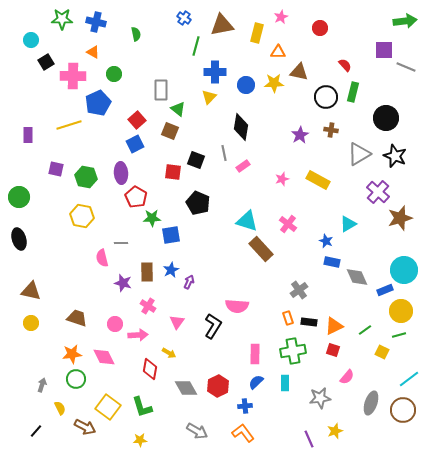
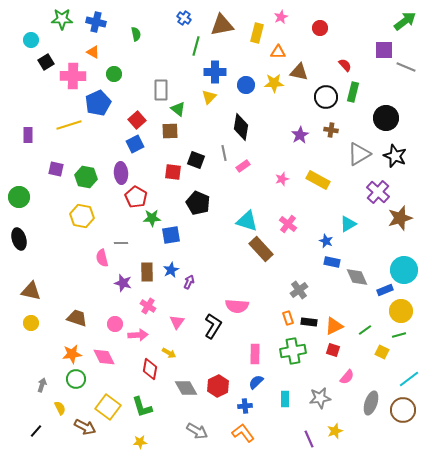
green arrow at (405, 21): rotated 30 degrees counterclockwise
brown square at (170, 131): rotated 24 degrees counterclockwise
cyan rectangle at (285, 383): moved 16 px down
yellow star at (140, 440): moved 2 px down
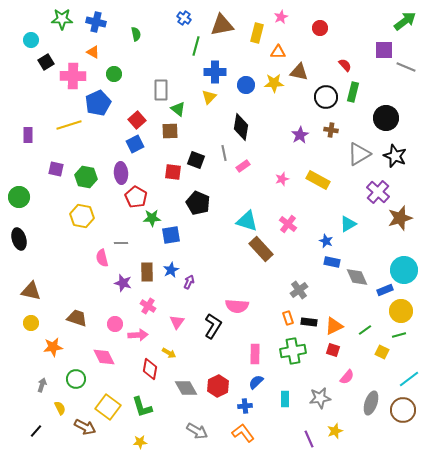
orange star at (72, 354): moved 19 px left, 7 px up
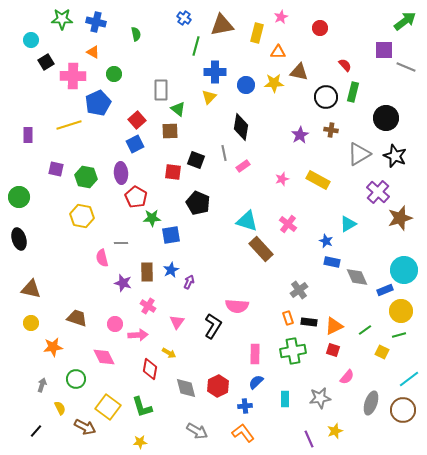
brown triangle at (31, 291): moved 2 px up
gray diamond at (186, 388): rotated 15 degrees clockwise
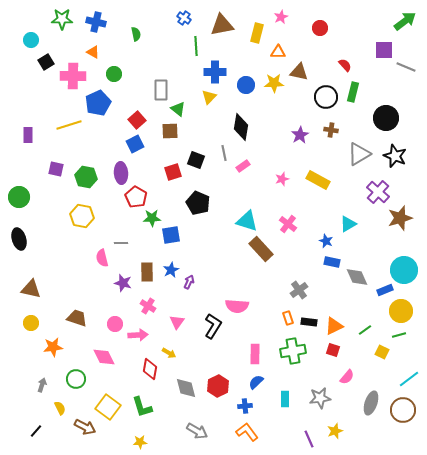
green line at (196, 46): rotated 18 degrees counterclockwise
red square at (173, 172): rotated 24 degrees counterclockwise
orange L-shape at (243, 433): moved 4 px right, 1 px up
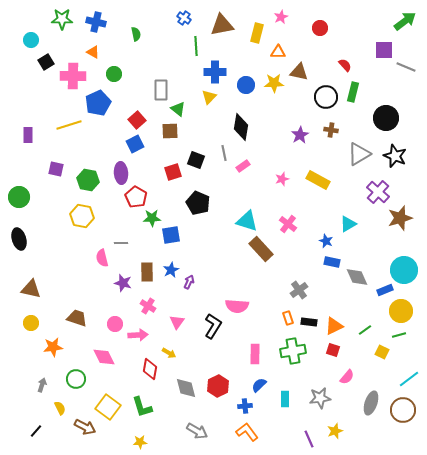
green hexagon at (86, 177): moved 2 px right, 3 px down
blue semicircle at (256, 382): moved 3 px right, 3 px down
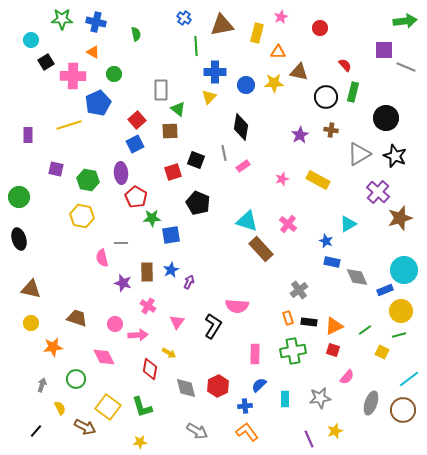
green arrow at (405, 21): rotated 30 degrees clockwise
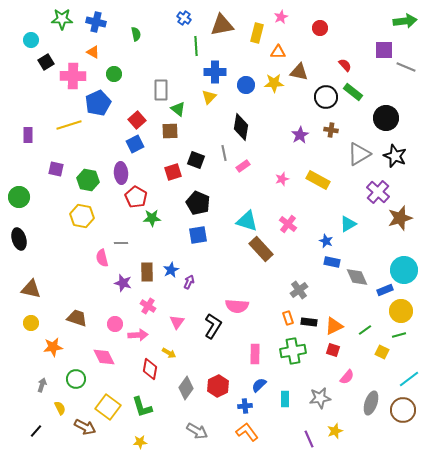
green rectangle at (353, 92): rotated 66 degrees counterclockwise
blue square at (171, 235): moved 27 px right
gray diamond at (186, 388): rotated 50 degrees clockwise
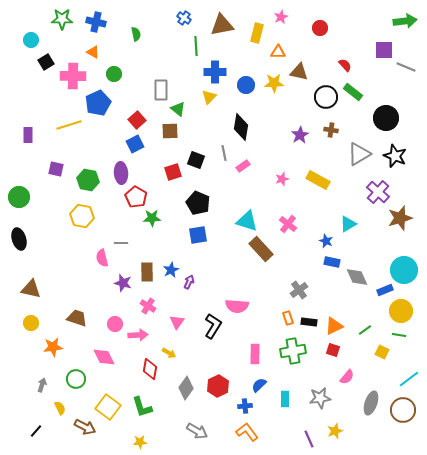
green line at (399, 335): rotated 24 degrees clockwise
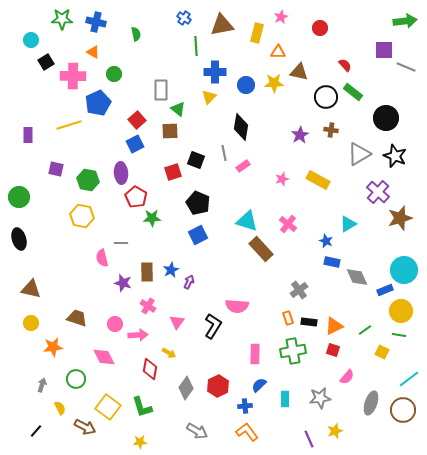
blue square at (198, 235): rotated 18 degrees counterclockwise
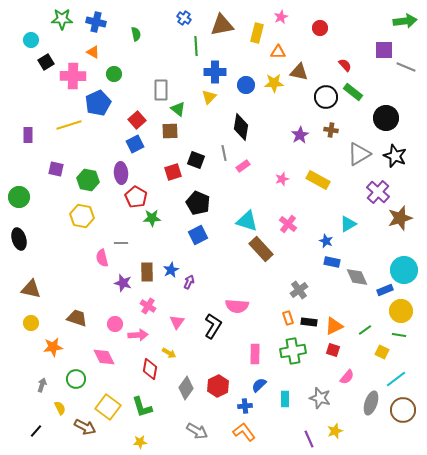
cyan line at (409, 379): moved 13 px left
gray star at (320, 398): rotated 25 degrees clockwise
orange L-shape at (247, 432): moved 3 px left
